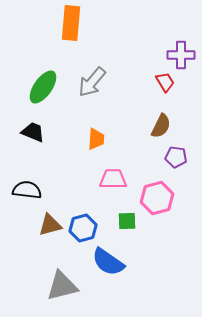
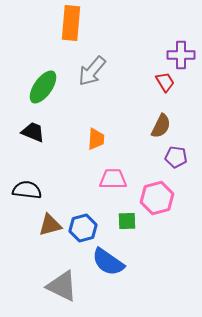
gray arrow: moved 11 px up
gray triangle: rotated 40 degrees clockwise
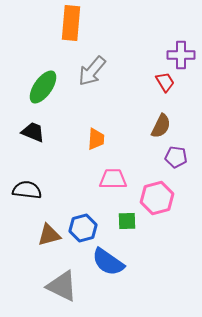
brown triangle: moved 1 px left, 10 px down
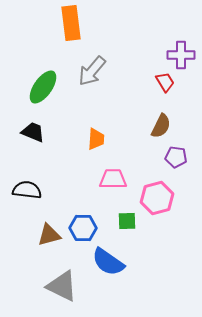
orange rectangle: rotated 12 degrees counterclockwise
blue hexagon: rotated 16 degrees clockwise
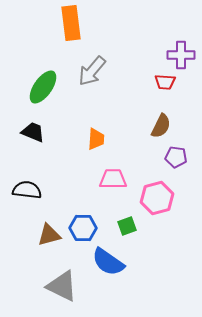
red trapezoid: rotated 125 degrees clockwise
green square: moved 5 px down; rotated 18 degrees counterclockwise
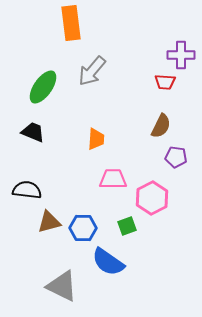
pink hexagon: moved 5 px left; rotated 12 degrees counterclockwise
brown triangle: moved 13 px up
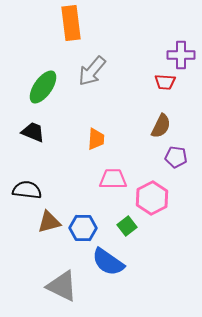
green square: rotated 18 degrees counterclockwise
